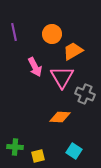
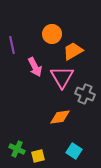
purple line: moved 2 px left, 13 px down
orange diamond: rotated 10 degrees counterclockwise
green cross: moved 2 px right, 2 px down; rotated 21 degrees clockwise
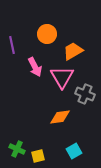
orange circle: moved 5 px left
cyan square: rotated 28 degrees clockwise
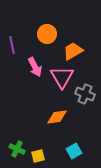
orange diamond: moved 3 px left
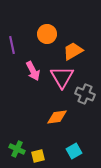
pink arrow: moved 2 px left, 4 px down
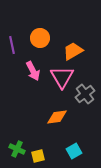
orange circle: moved 7 px left, 4 px down
gray cross: rotated 30 degrees clockwise
